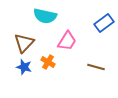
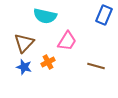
blue rectangle: moved 8 px up; rotated 30 degrees counterclockwise
orange cross: rotated 32 degrees clockwise
brown line: moved 1 px up
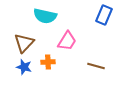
orange cross: rotated 24 degrees clockwise
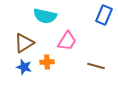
brown triangle: rotated 15 degrees clockwise
orange cross: moved 1 px left
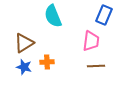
cyan semicircle: moved 8 px right; rotated 55 degrees clockwise
pink trapezoid: moved 24 px right; rotated 25 degrees counterclockwise
brown line: rotated 18 degrees counterclockwise
